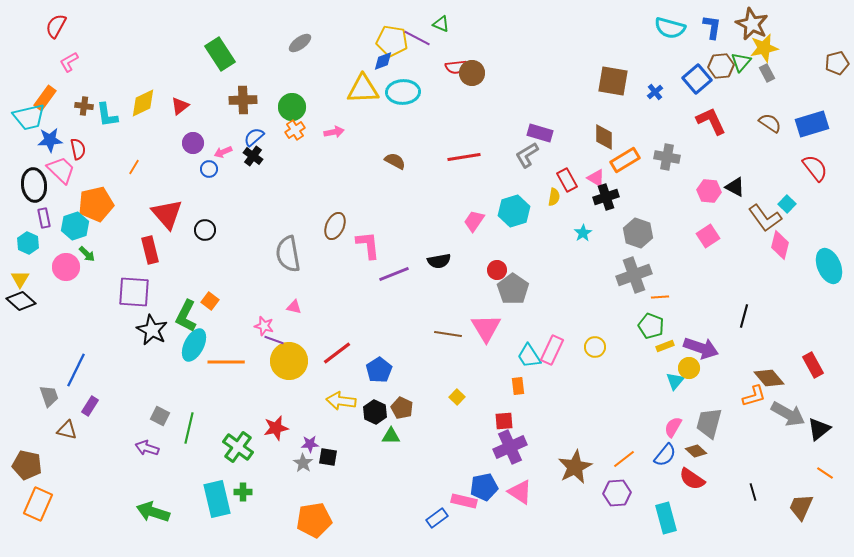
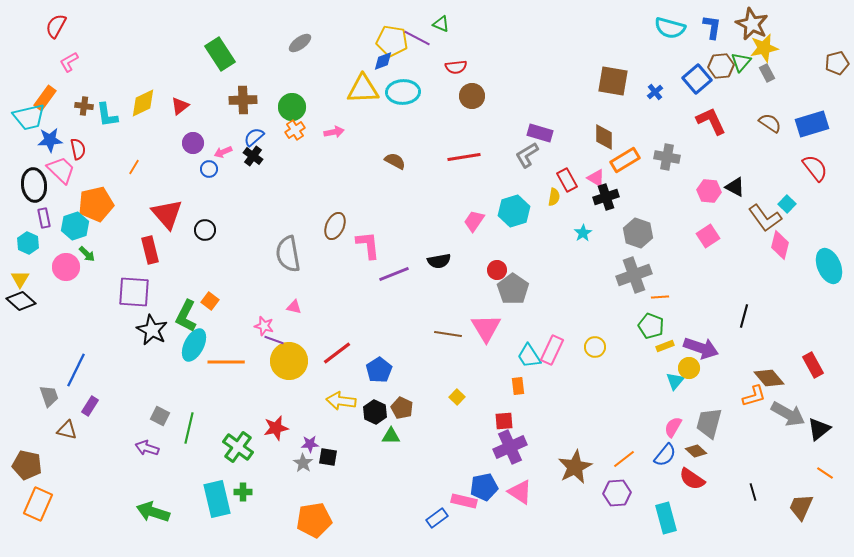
brown circle at (472, 73): moved 23 px down
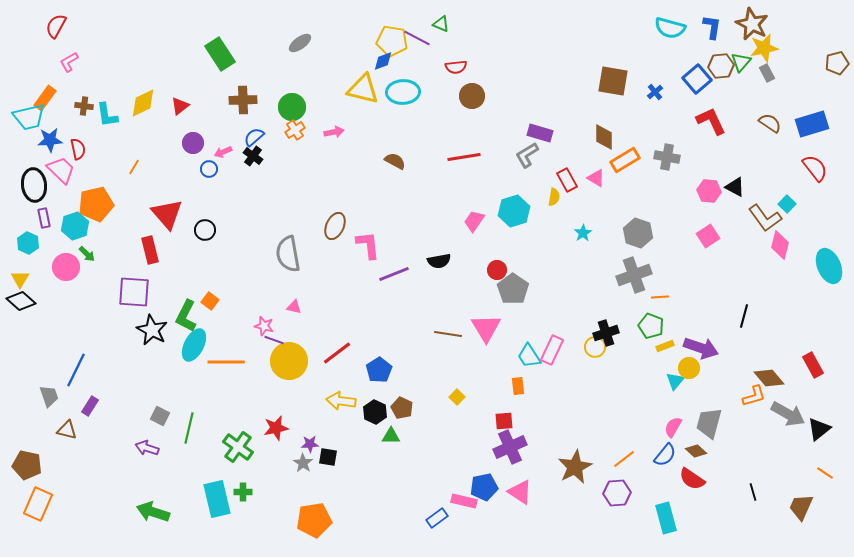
yellow triangle at (363, 89): rotated 16 degrees clockwise
black cross at (606, 197): moved 136 px down
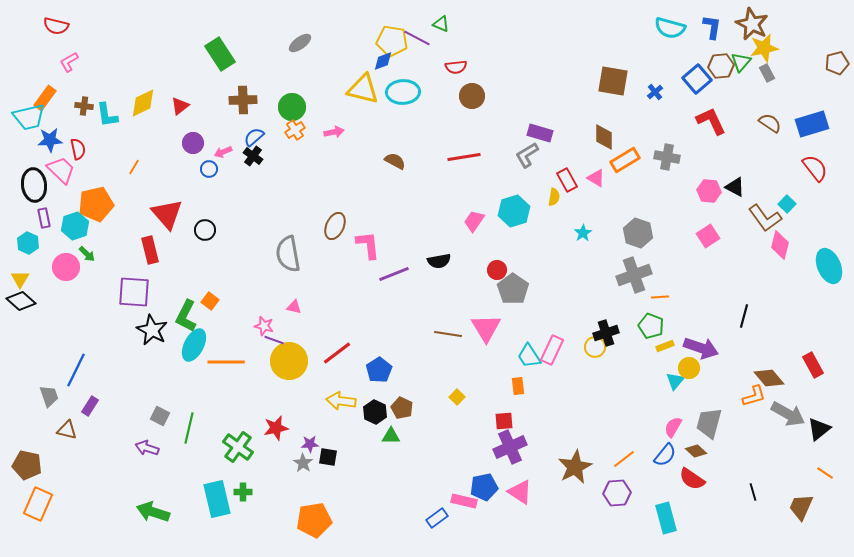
red semicircle at (56, 26): rotated 105 degrees counterclockwise
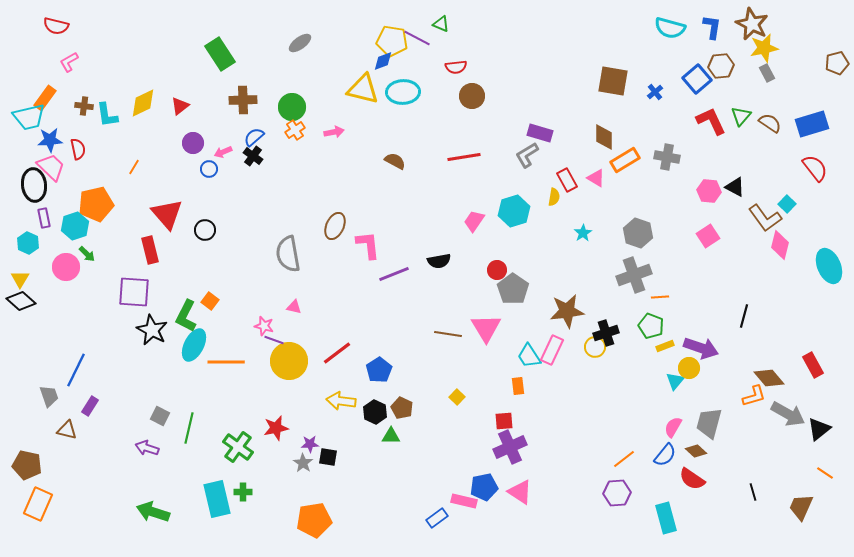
green triangle at (741, 62): moved 54 px down
pink trapezoid at (61, 170): moved 10 px left, 3 px up
brown star at (575, 467): moved 8 px left, 156 px up; rotated 20 degrees clockwise
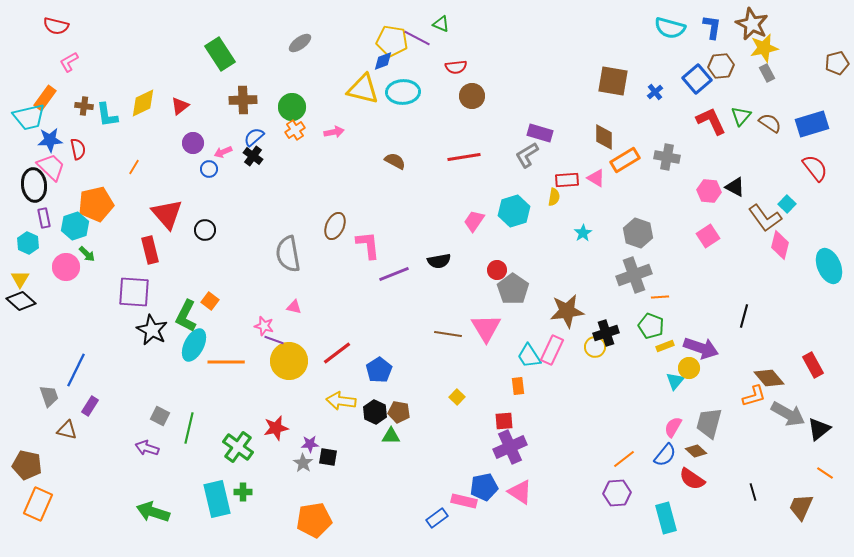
red rectangle at (567, 180): rotated 65 degrees counterclockwise
brown pentagon at (402, 408): moved 3 px left, 4 px down; rotated 15 degrees counterclockwise
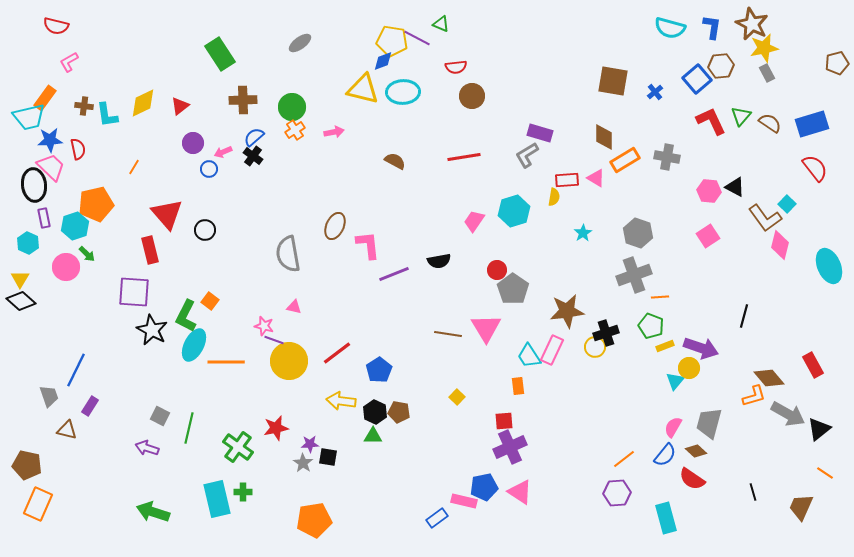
green triangle at (391, 436): moved 18 px left
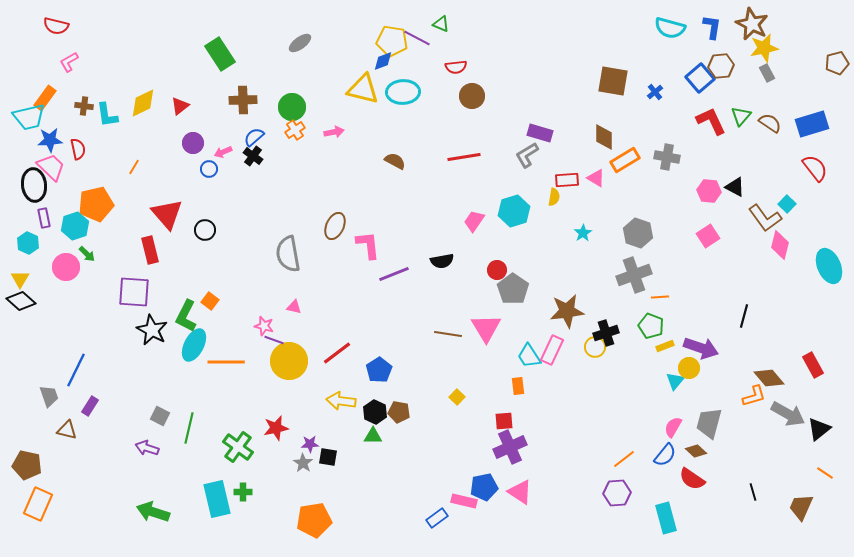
blue square at (697, 79): moved 3 px right, 1 px up
black semicircle at (439, 261): moved 3 px right
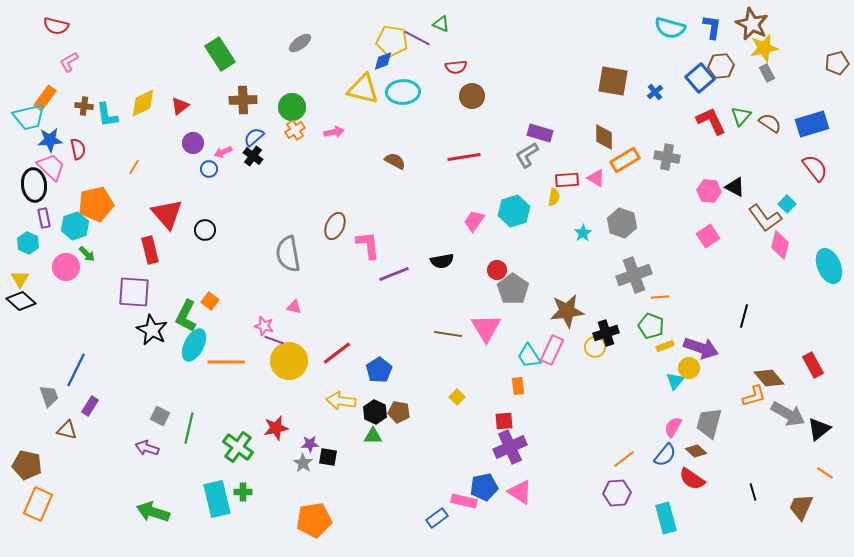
gray hexagon at (638, 233): moved 16 px left, 10 px up
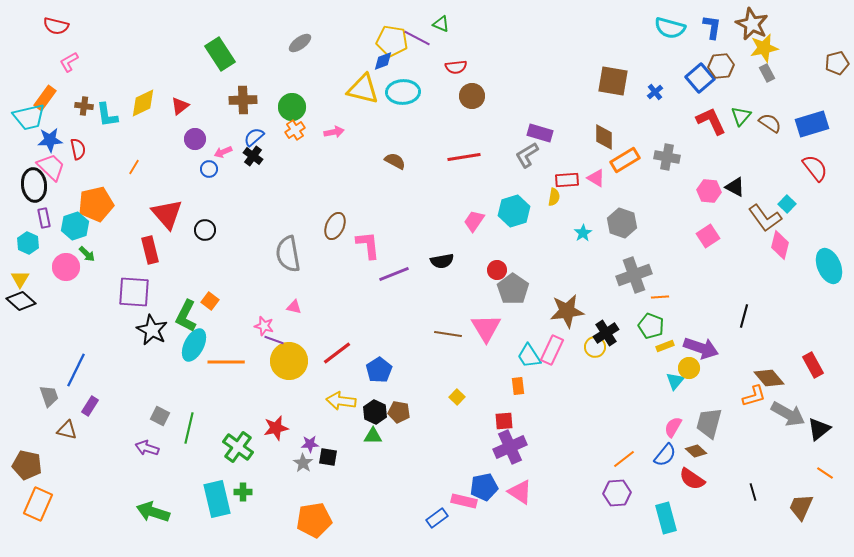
purple circle at (193, 143): moved 2 px right, 4 px up
black cross at (606, 333): rotated 15 degrees counterclockwise
